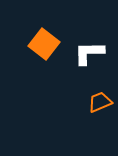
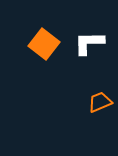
white L-shape: moved 10 px up
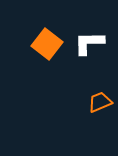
orange square: moved 3 px right
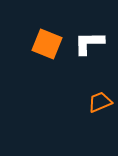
orange square: rotated 16 degrees counterclockwise
